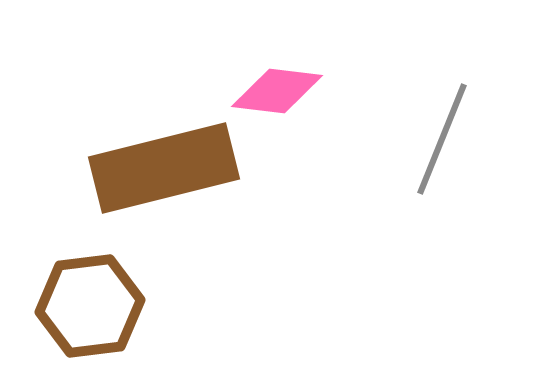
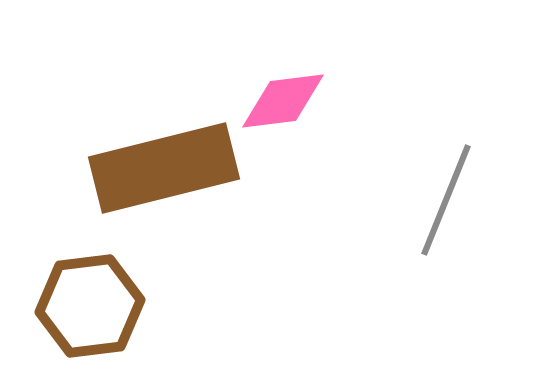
pink diamond: moved 6 px right, 10 px down; rotated 14 degrees counterclockwise
gray line: moved 4 px right, 61 px down
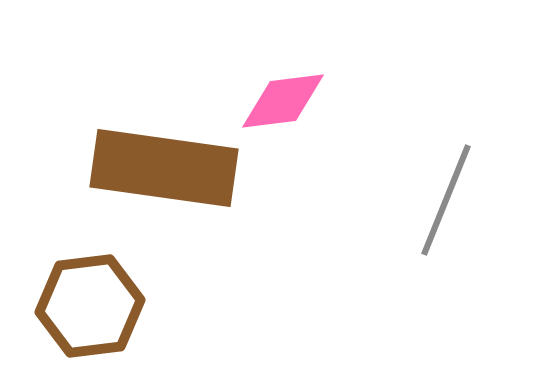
brown rectangle: rotated 22 degrees clockwise
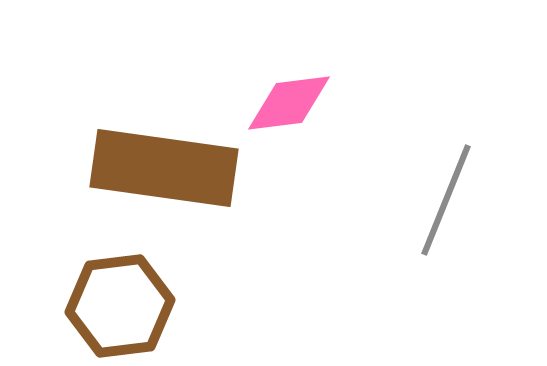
pink diamond: moved 6 px right, 2 px down
brown hexagon: moved 30 px right
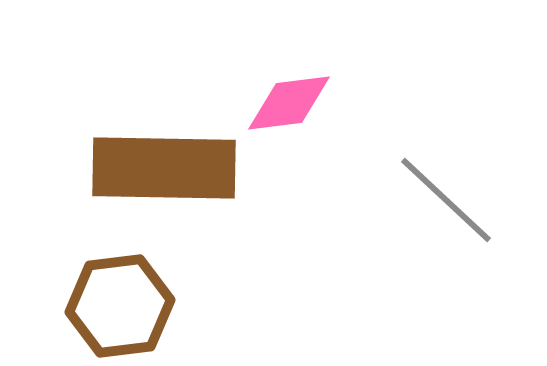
brown rectangle: rotated 7 degrees counterclockwise
gray line: rotated 69 degrees counterclockwise
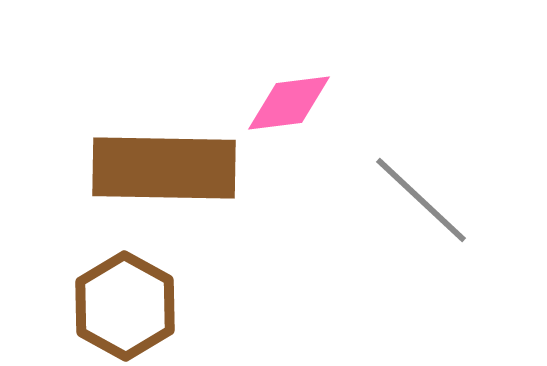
gray line: moved 25 px left
brown hexagon: moved 5 px right; rotated 24 degrees counterclockwise
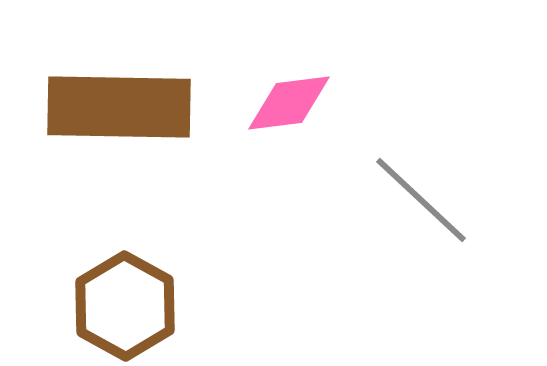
brown rectangle: moved 45 px left, 61 px up
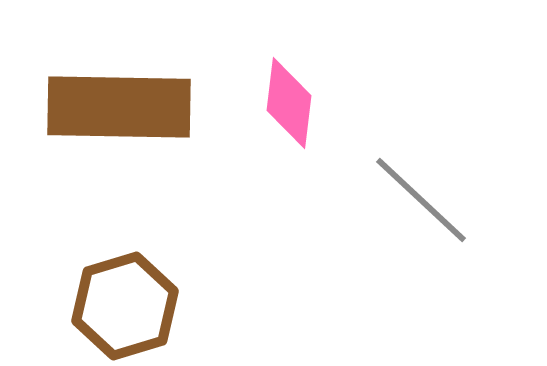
pink diamond: rotated 76 degrees counterclockwise
brown hexagon: rotated 14 degrees clockwise
